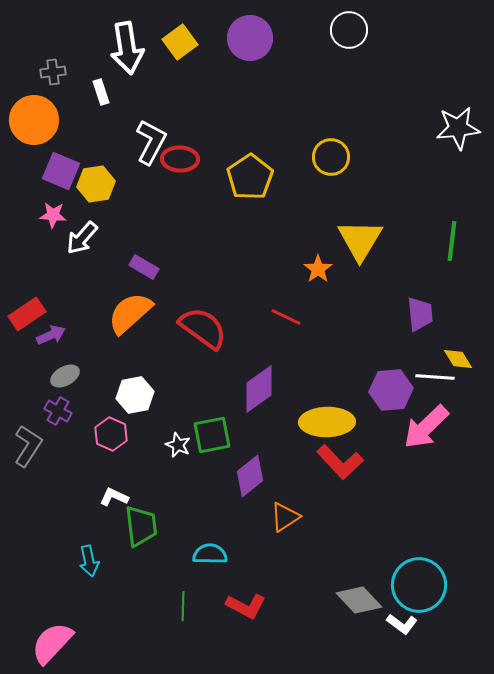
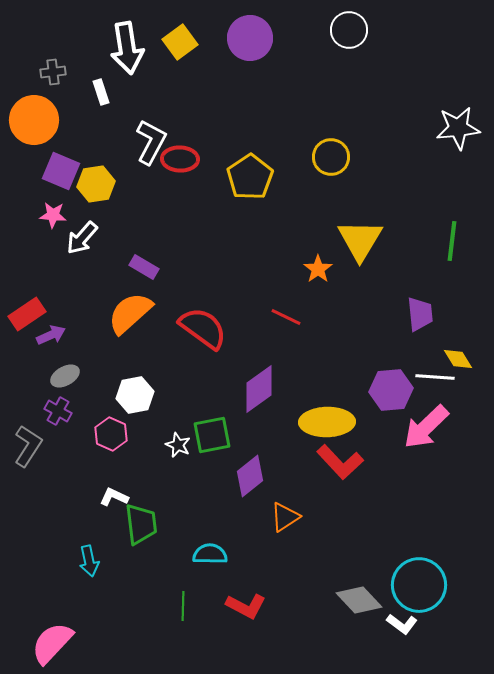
green trapezoid at (141, 526): moved 2 px up
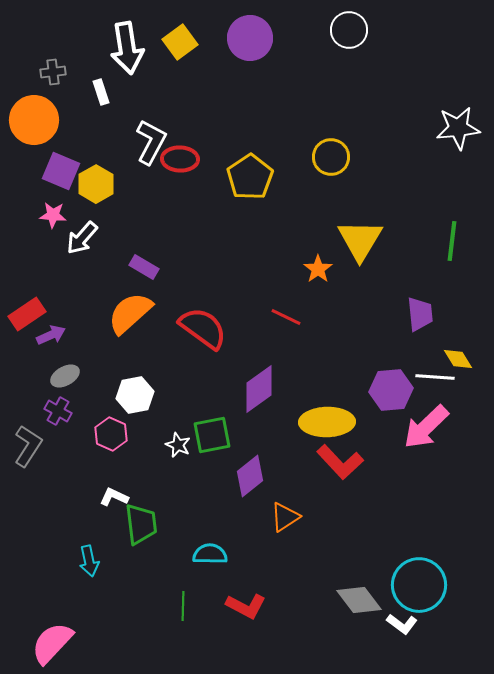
yellow hexagon at (96, 184): rotated 21 degrees counterclockwise
gray diamond at (359, 600): rotated 6 degrees clockwise
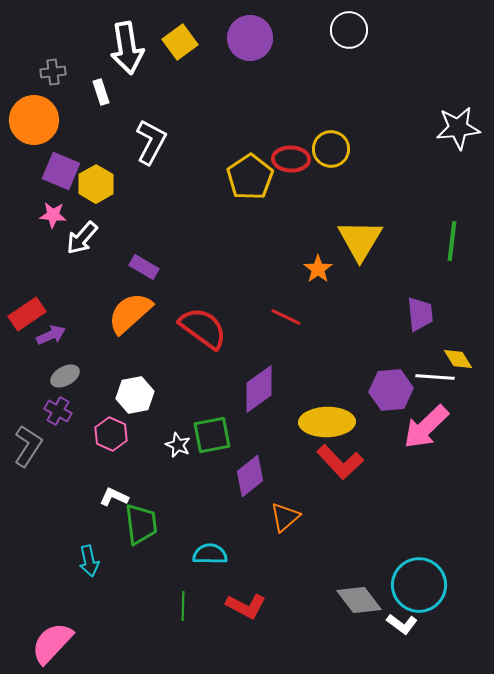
yellow circle at (331, 157): moved 8 px up
red ellipse at (180, 159): moved 111 px right
orange triangle at (285, 517): rotated 8 degrees counterclockwise
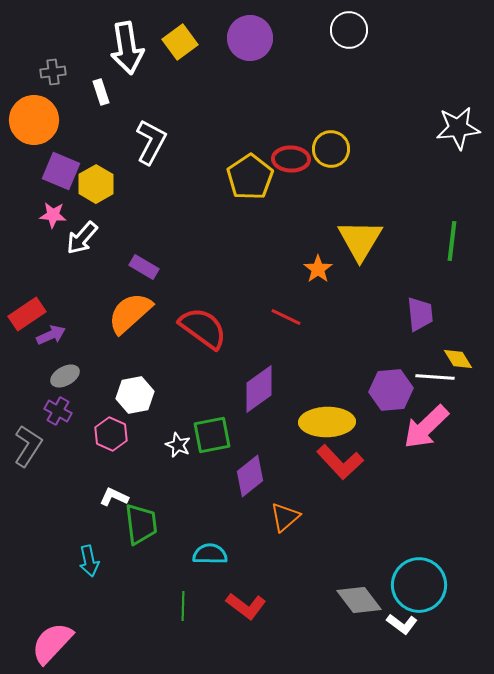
red L-shape at (246, 606): rotated 9 degrees clockwise
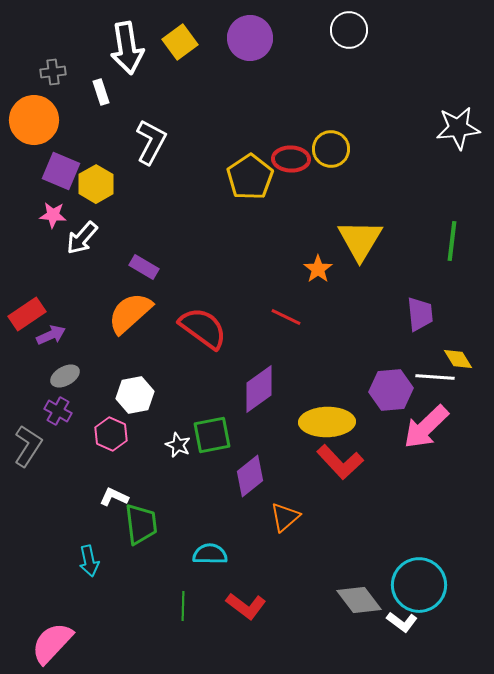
white L-shape at (402, 624): moved 2 px up
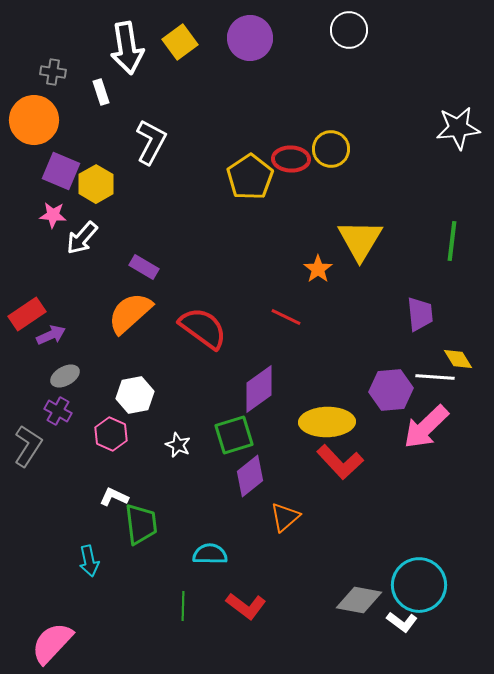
gray cross at (53, 72): rotated 15 degrees clockwise
green square at (212, 435): moved 22 px right; rotated 6 degrees counterclockwise
gray diamond at (359, 600): rotated 42 degrees counterclockwise
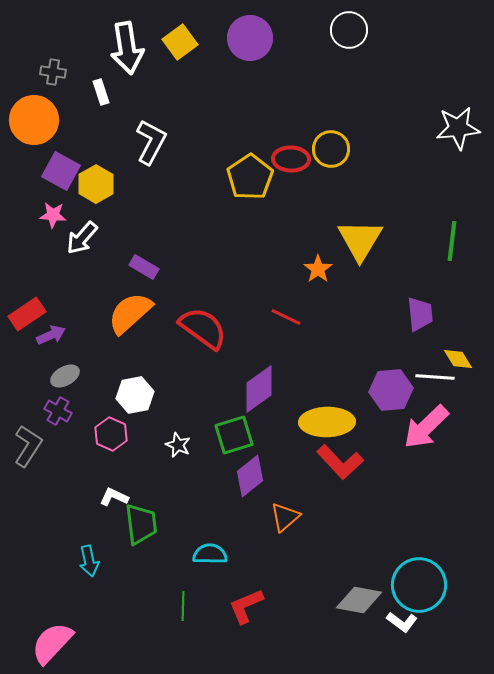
purple square at (61, 171): rotated 6 degrees clockwise
red L-shape at (246, 606): rotated 120 degrees clockwise
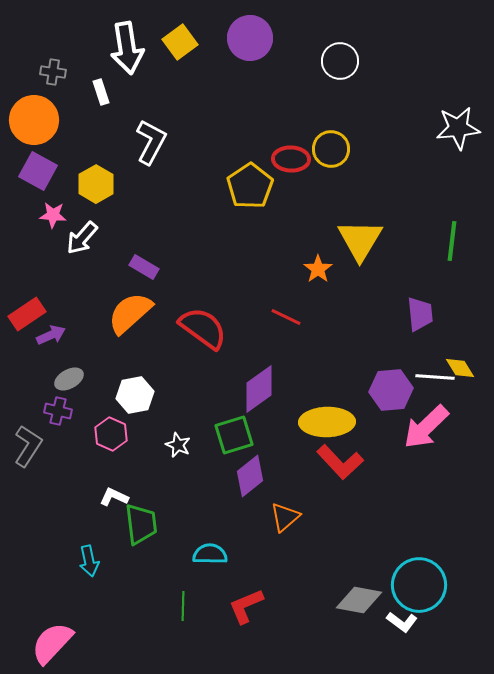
white circle at (349, 30): moved 9 px left, 31 px down
purple square at (61, 171): moved 23 px left
yellow pentagon at (250, 177): moved 9 px down
yellow diamond at (458, 359): moved 2 px right, 9 px down
gray ellipse at (65, 376): moved 4 px right, 3 px down
purple cross at (58, 411): rotated 16 degrees counterclockwise
